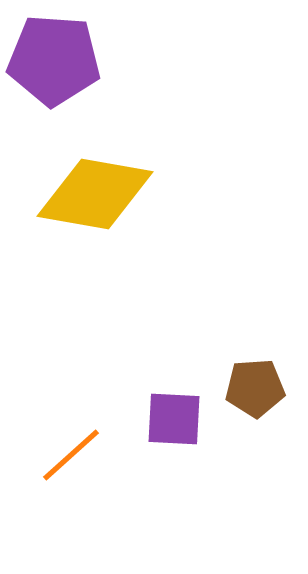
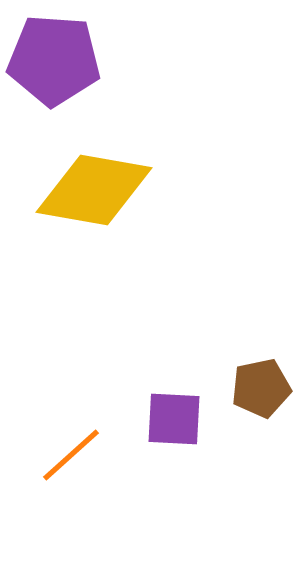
yellow diamond: moved 1 px left, 4 px up
brown pentagon: moved 6 px right; rotated 8 degrees counterclockwise
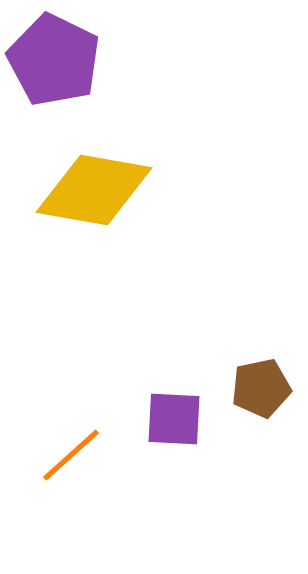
purple pentagon: rotated 22 degrees clockwise
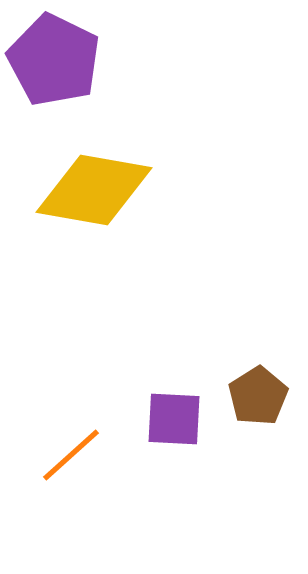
brown pentagon: moved 3 px left, 8 px down; rotated 20 degrees counterclockwise
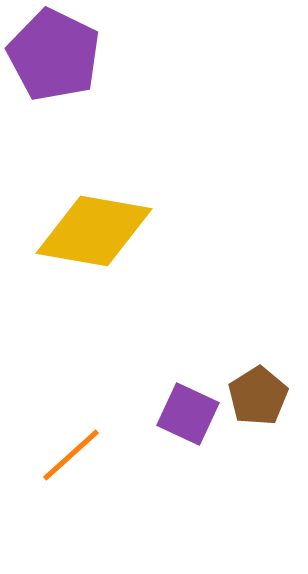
purple pentagon: moved 5 px up
yellow diamond: moved 41 px down
purple square: moved 14 px right, 5 px up; rotated 22 degrees clockwise
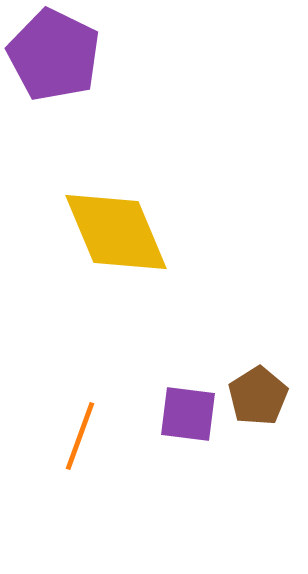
yellow diamond: moved 22 px right, 1 px down; rotated 57 degrees clockwise
purple square: rotated 18 degrees counterclockwise
orange line: moved 9 px right, 19 px up; rotated 28 degrees counterclockwise
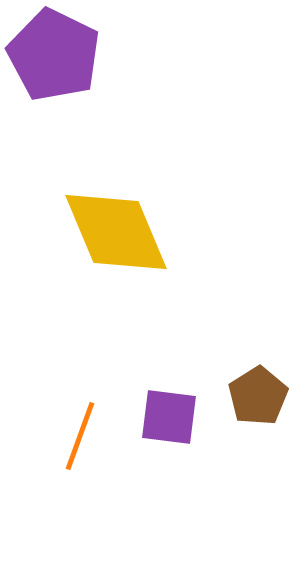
purple square: moved 19 px left, 3 px down
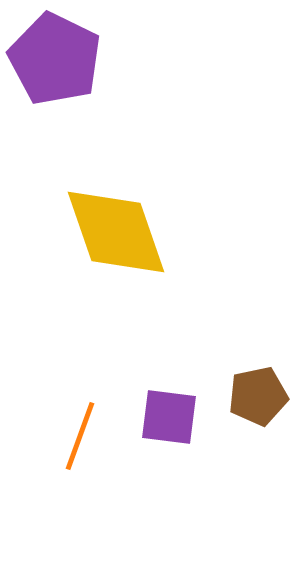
purple pentagon: moved 1 px right, 4 px down
yellow diamond: rotated 4 degrees clockwise
brown pentagon: rotated 20 degrees clockwise
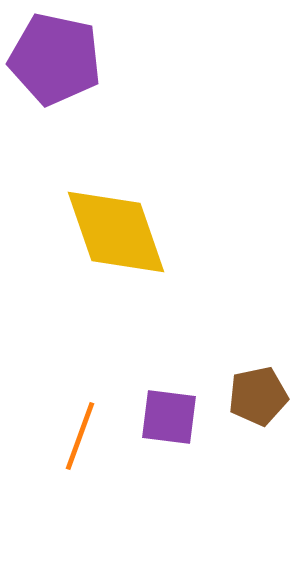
purple pentagon: rotated 14 degrees counterclockwise
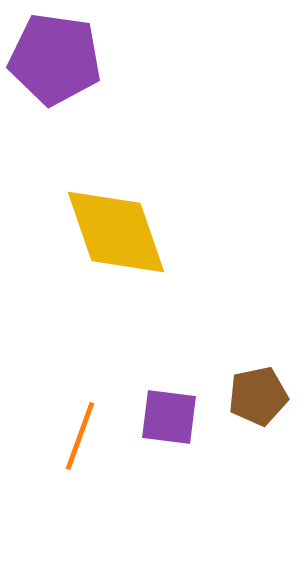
purple pentagon: rotated 4 degrees counterclockwise
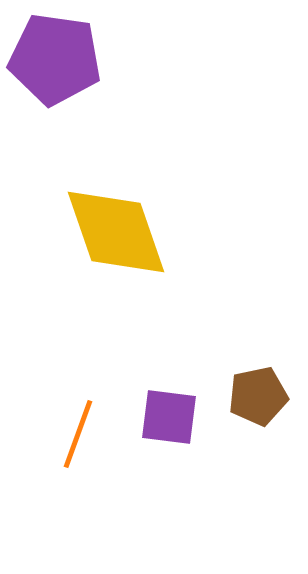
orange line: moved 2 px left, 2 px up
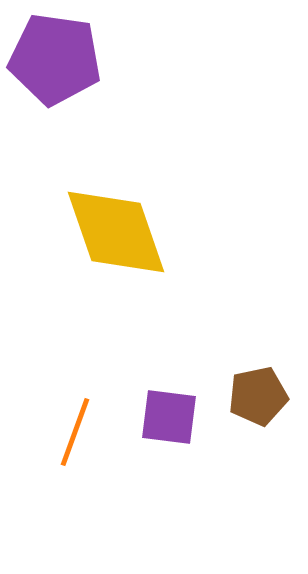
orange line: moved 3 px left, 2 px up
